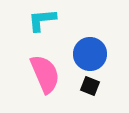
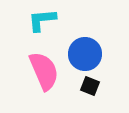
blue circle: moved 5 px left
pink semicircle: moved 1 px left, 3 px up
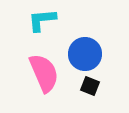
pink semicircle: moved 2 px down
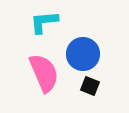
cyan L-shape: moved 2 px right, 2 px down
blue circle: moved 2 px left
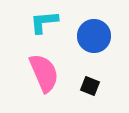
blue circle: moved 11 px right, 18 px up
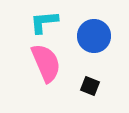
pink semicircle: moved 2 px right, 10 px up
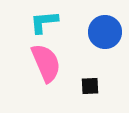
blue circle: moved 11 px right, 4 px up
black square: rotated 24 degrees counterclockwise
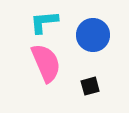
blue circle: moved 12 px left, 3 px down
black square: rotated 12 degrees counterclockwise
